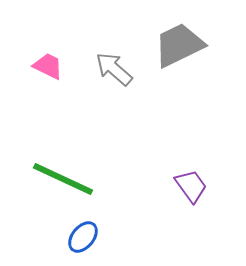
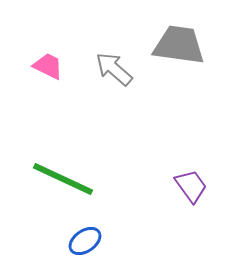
gray trapezoid: rotated 34 degrees clockwise
blue ellipse: moved 2 px right, 4 px down; rotated 16 degrees clockwise
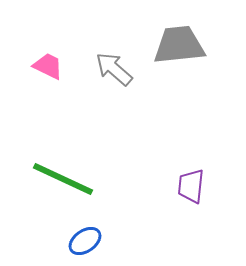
gray trapezoid: rotated 14 degrees counterclockwise
purple trapezoid: rotated 138 degrees counterclockwise
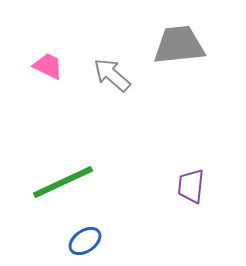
gray arrow: moved 2 px left, 6 px down
green line: moved 3 px down; rotated 50 degrees counterclockwise
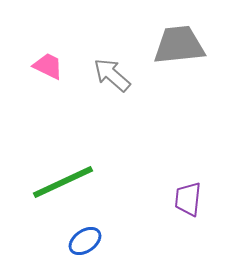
purple trapezoid: moved 3 px left, 13 px down
